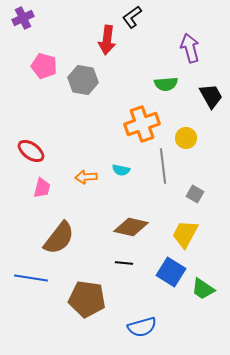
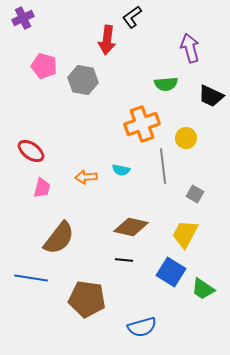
black trapezoid: rotated 144 degrees clockwise
black line: moved 3 px up
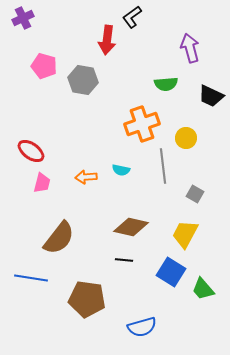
pink trapezoid: moved 5 px up
green trapezoid: rotated 15 degrees clockwise
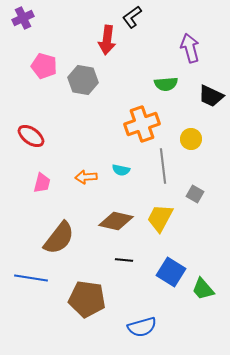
yellow circle: moved 5 px right, 1 px down
red ellipse: moved 15 px up
brown diamond: moved 15 px left, 6 px up
yellow trapezoid: moved 25 px left, 16 px up
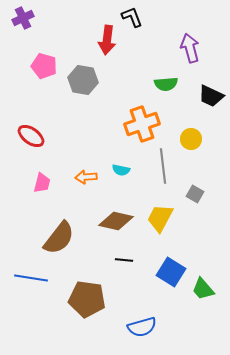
black L-shape: rotated 105 degrees clockwise
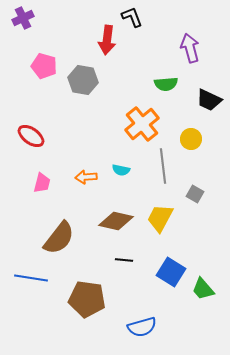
black trapezoid: moved 2 px left, 4 px down
orange cross: rotated 20 degrees counterclockwise
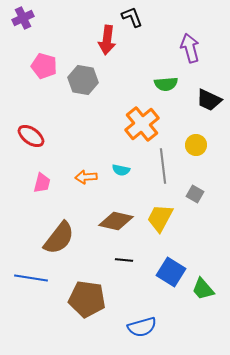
yellow circle: moved 5 px right, 6 px down
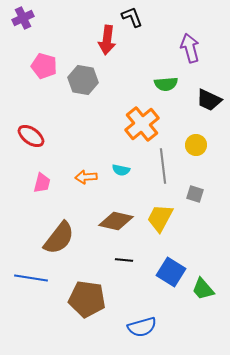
gray square: rotated 12 degrees counterclockwise
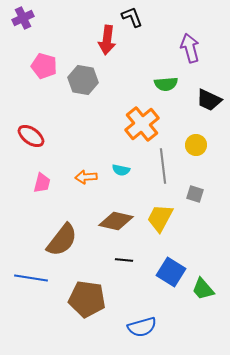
brown semicircle: moved 3 px right, 2 px down
